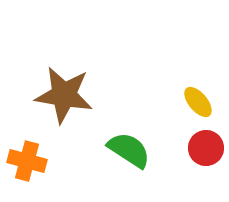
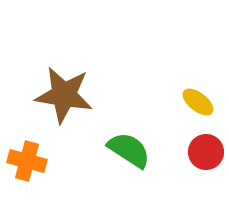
yellow ellipse: rotated 12 degrees counterclockwise
red circle: moved 4 px down
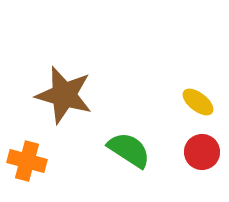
brown star: rotated 6 degrees clockwise
red circle: moved 4 px left
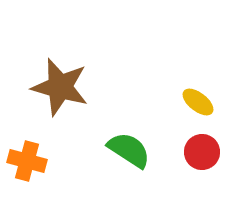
brown star: moved 4 px left, 8 px up
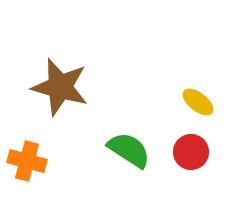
red circle: moved 11 px left
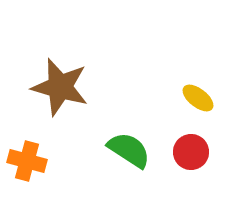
yellow ellipse: moved 4 px up
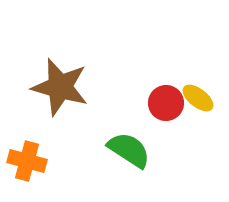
red circle: moved 25 px left, 49 px up
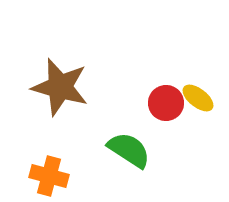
orange cross: moved 22 px right, 15 px down
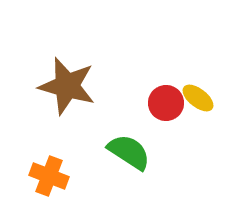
brown star: moved 7 px right, 1 px up
green semicircle: moved 2 px down
orange cross: rotated 6 degrees clockwise
